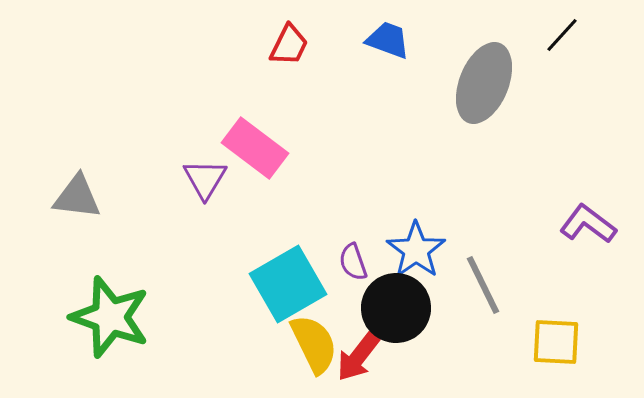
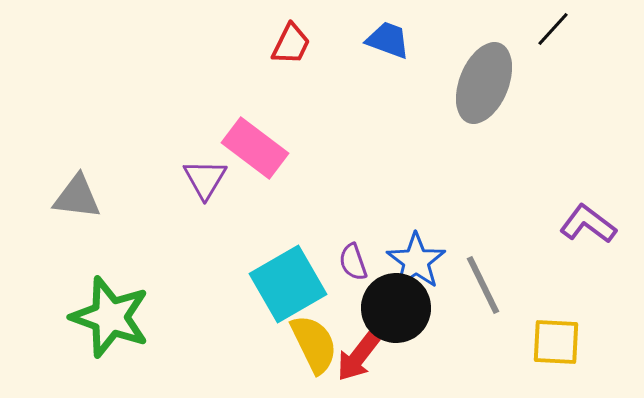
black line: moved 9 px left, 6 px up
red trapezoid: moved 2 px right, 1 px up
blue star: moved 11 px down
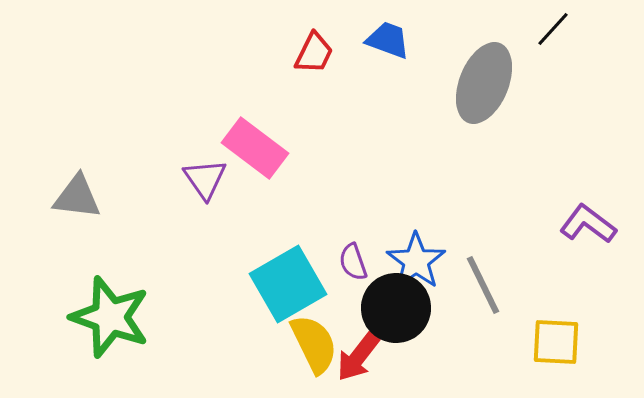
red trapezoid: moved 23 px right, 9 px down
purple triangle: rotated 6 degrees counterclockwise
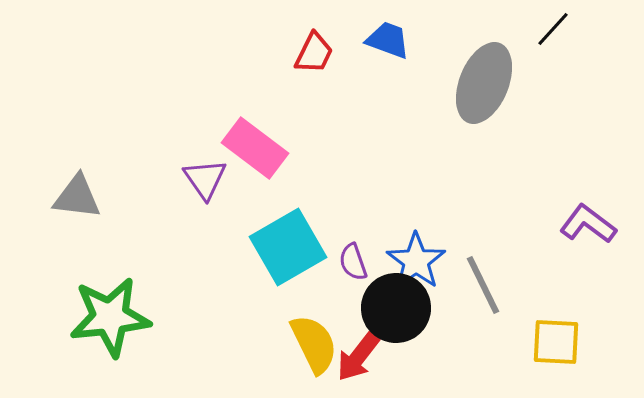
cyan square: moved 37 px up
green star: rotated 26 degrees counterclockwise
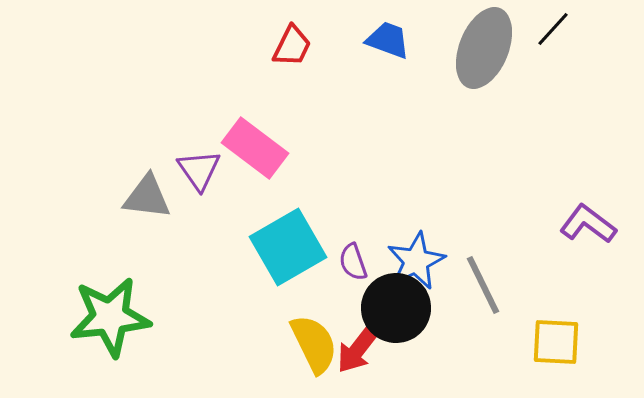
red trapezoid: moved 22 px left, 7 px up
gray ellipse: moved 35 px up
purple triangle: moved 6 px left, 9 px up
gray triangle: moved 70 px right
blue star: rotated 10 degrees clockwise
red arrow: moved 8 px up
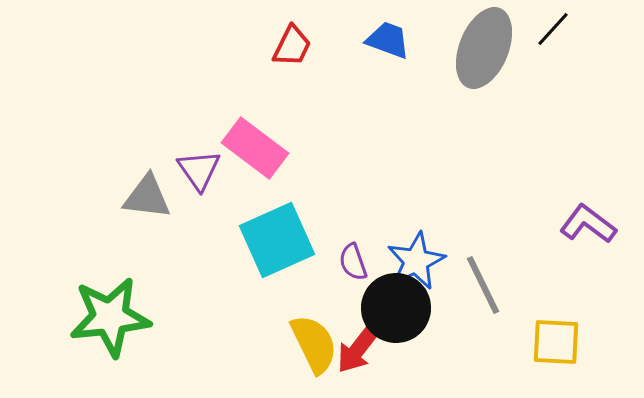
cyan square: moved 11 px left, 7 px up; rotated 6 degrees clockwise
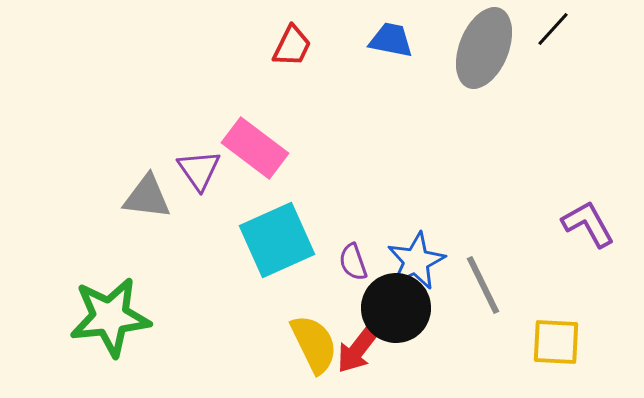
blue trapezoid: moved 3 px right; rotated 9 degrees counterclockwise
purple L-shape: rotated 24 degrees clockwise
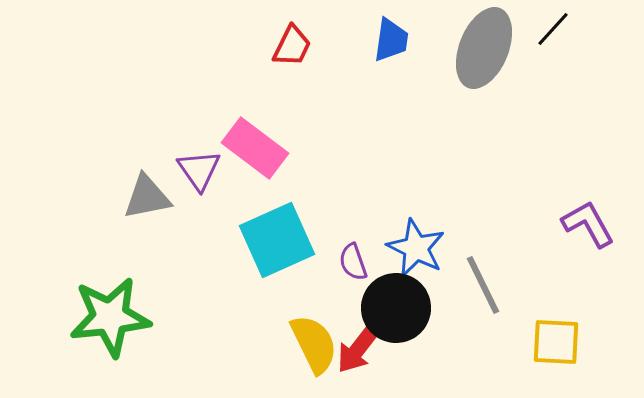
blue trapezoid: rotated 87 degrees clockwise
gray triangle: rotated 18 degrees counterclockwise
blue star: moved 13 px up; rotated 20 degrees counterclockwise
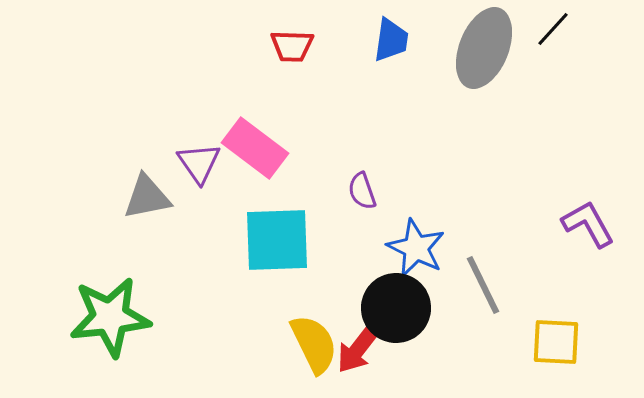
red trapezoid: rotated 66 degrees clockwise
purple triangle: moved 7 px up
cyan square: rotated 22 degrees clockwise
purple semicircle: moved 9 px right, 71 px up
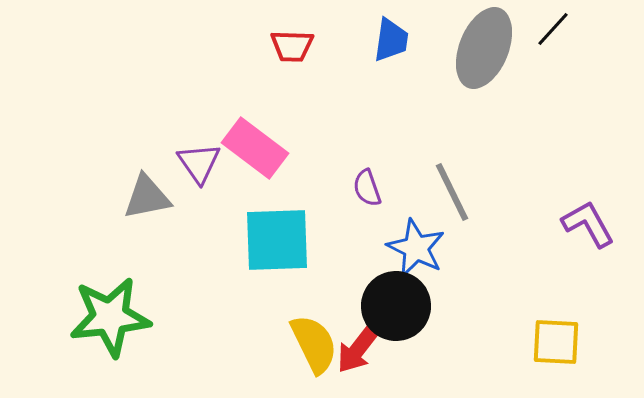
purple semicircle: moved 5 px right, 3 px up
gray line: moved 31 px left, 93 px up
black circle: moved 2 px up
